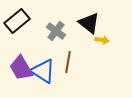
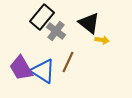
black rectangle: moved 25 px right, 4 px up; rotated 10 degrees counterclockwise
brown line: rotated 15 degrees clockwise
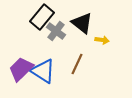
black triangle: moved 7 px left
brown line: moved 9 px right, 2 px down
purple trapezoid: moved 1 px down; rotated 76 degrees clockwise
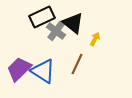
black rectangle: rotated 25 degrees clockwise
black triangle: moved 9 px left
yellow arrow: moved 7 px left, 1 px up; rotated 72 degrees counterclockwise
purple trapezoid: moved 2 px left
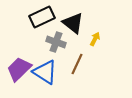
gray cross: moved 11 px down; rotated 18 degrees counterclockwise
blue triangle: moved 2 px right, 1 px down
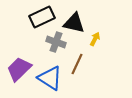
black triangle: moved 1 px right; rotated 25 degrees counterclockwise
blue triangle: moved 5 px right, 6 px down
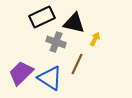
purple trapezoid: moved 2 px right, 4 px down
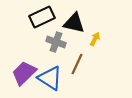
purple trapezoid: moved 3 px right
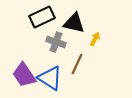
purple trapezoid: moved 2 px down; rotated 80 degrees counterclockwise
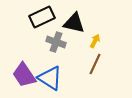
yellow arrow: moved 2 px down
brown line: moved 18 px right
